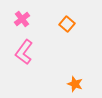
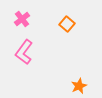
orange star: moved 4 px right, 2 px down; rotated 28 degrees clockwise
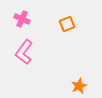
pink cross: rotated 28 degrees counterclockwise
orange square: rotated 28 degrees clockwise
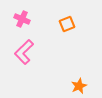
pink L-shape: rotated 10 degrees clockwise
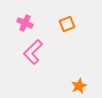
pink cross: moved 3 px right, 4 px down
pink L-shape: moved 9 px right
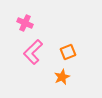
orange square: moved 1 px right, 28 px down
orange star: moved 17 px left, 9 px up
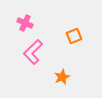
orange square: moved 6 px right, 16 px up
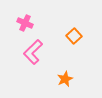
orange square: rotated 21 degrees counterclockwise
orange star: moved 3 px right, 2 px down
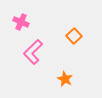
pink cross: moved 4 px left, 1 px up
orange star: rotated 21 degrees counterclockwise
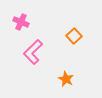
orange star: moved 1 px right
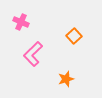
pink L-shape: moved 2 px down
orange star: rotated 28 degrees clockwise
